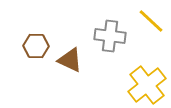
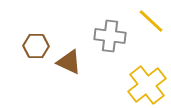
brown triangle: moved 1 px left, 2 px down
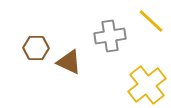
gray cross: rotated 16 degrees counterclockwise
brown hexagon: moved 2 px down
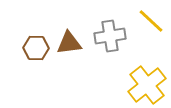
brown triangle: moved 19 px up; rotated 32 degrees counterclockwise
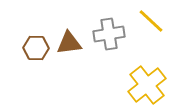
gray cross: moved 1 px left, 2 px up
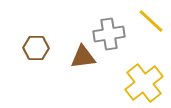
brown triangle: moved 14 px right, 14 px down
yellow cross: moved 3 px left, 2 px up
